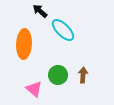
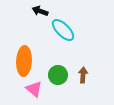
black arrow: rotated 21 degrees counterclockwise
orange ellipse: moved 17 px down
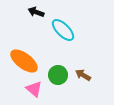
black arrow: moved 4 px left, 1 px down
orange ellipse: rotated 56 degrees counterclockwise
brown arrow: rotated 63 degrees counterclockwise
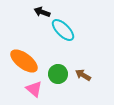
black arrow: moved 6 px right
green circle: moved 1 px up
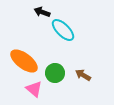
green circle: moved 3 px left, 1 px up
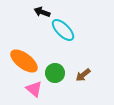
brown arrow: rotated 70 degrees counterclockwise
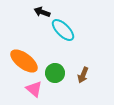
brown arrow: rotated 28 degrees counterclockwise
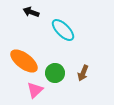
black arrow: moved 11 px left
brown arrow: moved 2 px up
pink triangle: moved 1 px right, 1 px down; rotated 36 degrees clockwise
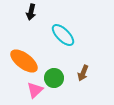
black arrow: rotated 98 degrees counterclockwise
cyan ellipse: moved 5 px down
green circle: moved 1 px left, 5 px down
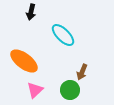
brown arrow: moved 1 px left, 1 px up
green circle: moved 16 px right, 12 px down
